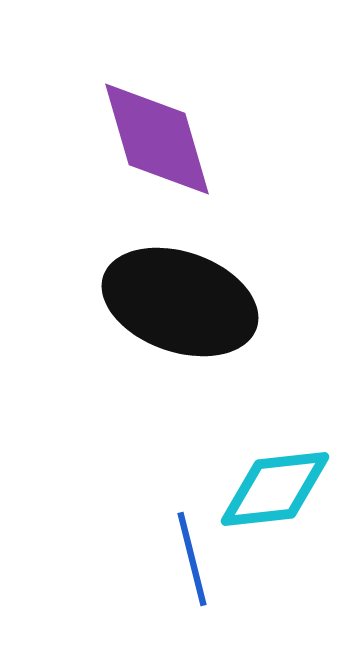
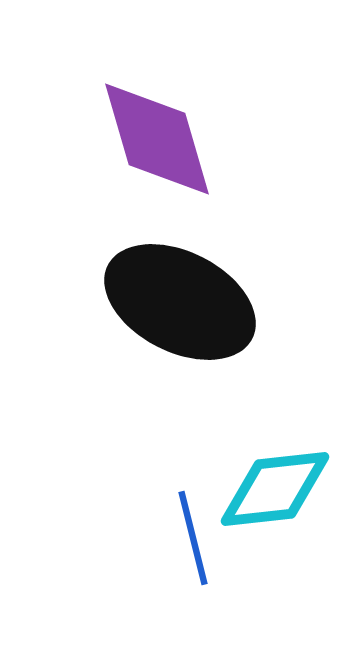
black ellipse: rotated 8 degrees clockwise
blue line: moved 1 px right, 21 px up
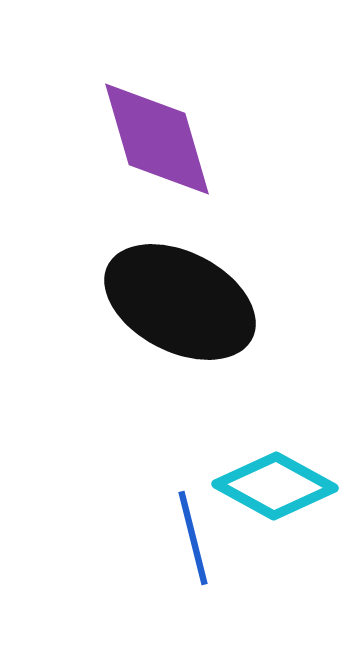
cyan diamond: moved 3 px up; rotated 35 degrees clockwise
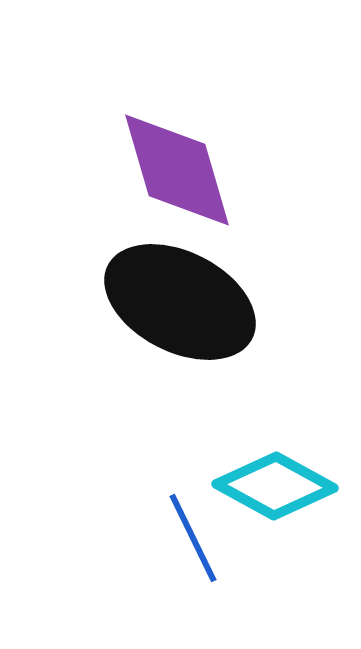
purple diamond: moved 20 px right, 31 px down
blue line: rotated 12 degrees counterclockwise
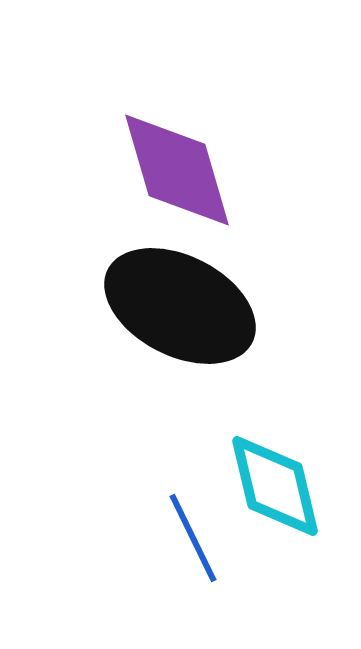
black ellipse: moved 4 px down
cyan diamond: rotated 48 degrees clockwise
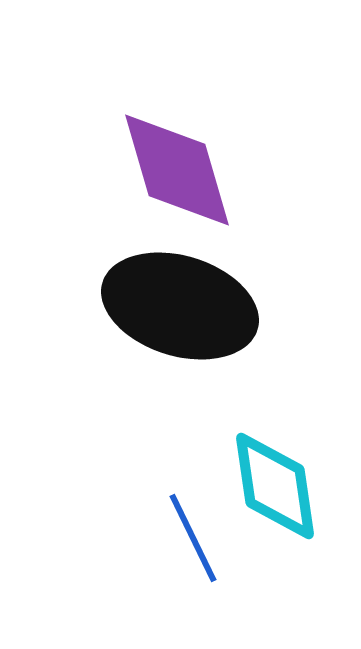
black ellipse: rotated 10 degrees counterclockwise
cyan diamond: rotated 5 degrees clockwise
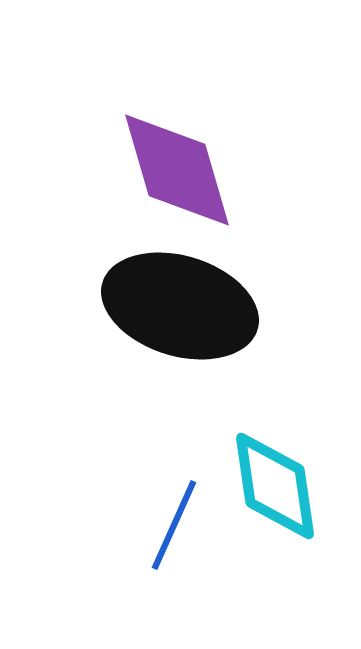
blue line: moved 19 px left, 13 px up; rotated 50 degrees clockwise
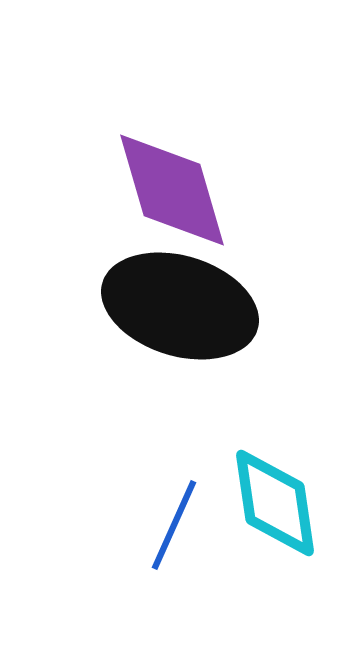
purple diamond: moved 5 px left, 20 px down
cyan diamond: moved 17 px down
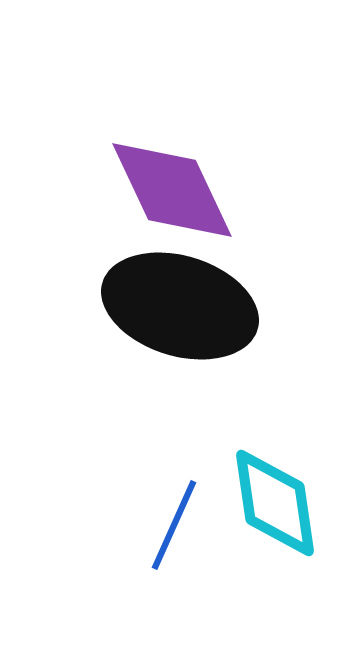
purple diamond: rotated 9 degrees counterclockwise
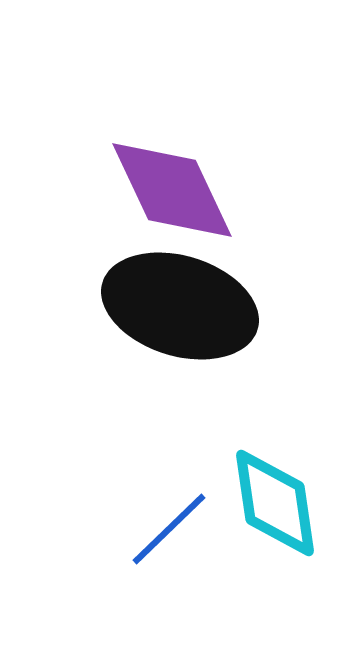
blue line: moved 5 px left, 4 px down; rotated 22 degrees clockwise
